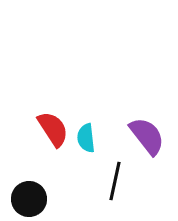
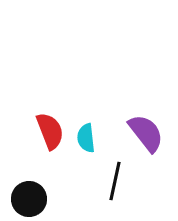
red semicircle: moved 3 px left, 2 px down; rotated 12 degrees clockwise
purple semicircle: moved 1 px left, 3 px up
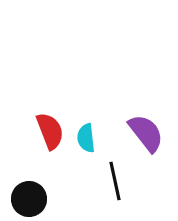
black line: rotated 24 degrees counterclockwise
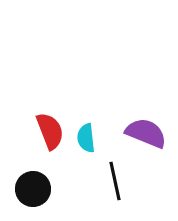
purple semicircle: rotated 30 degrees counterclockwise
black circle: moved 4 px right, 10 px up
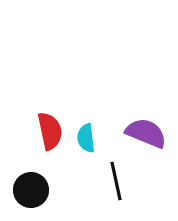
red semicircle: rotated 9 degrees clockwise
black line: moved 1 px right
black circle: moved 2 px left, 1 px down
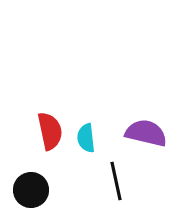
purple semicircle: rotated 9 degrees counterclockwise
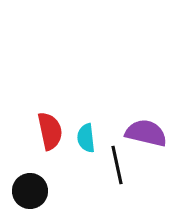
black line: moved 1 px right, 16 px up
black circle: moved 1 px left, 1 px down
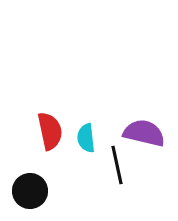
purple semicircle: moved 2 px left
